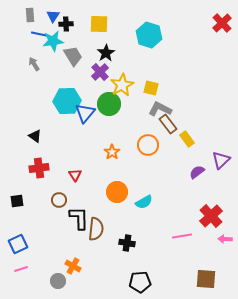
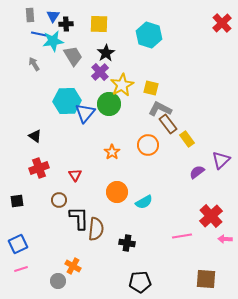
red cross at (39, 168): rotated 12 degrees counterclockwise
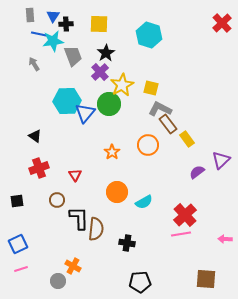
gray trapezoid at (73, 56): rotated 10 degrees clockwise
brown circle at (59, 200): moved 2 px left
red cross at (211, 216): moved 26 px left, 1 px up
pink line at (182, 236): moved 1 px left, 2 px up
